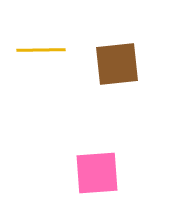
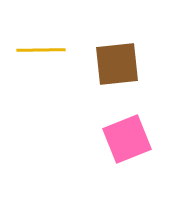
pink square: moved 30 px right, 34 px up; rotated 18 degrees counterclockwise
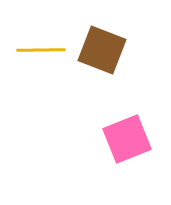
brown square: moved 15 px left, 14 px up; rotated 27 degrees clockwise
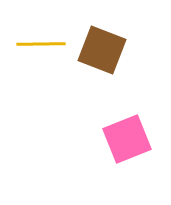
yellow line: moved 6 px up
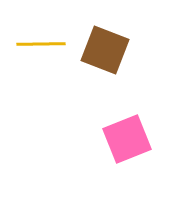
brown square: moved 3 px right
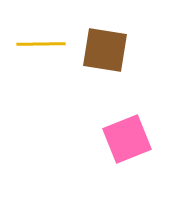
brown square: rotated 12 degrees counterclockwise
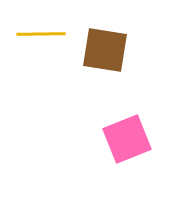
yellow line: moved 10 px up
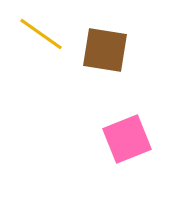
yellow line: rotated 36 degrees clockwise
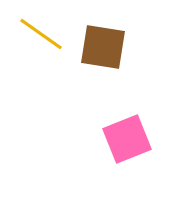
brown square: moved 2 px left, 3 px up
